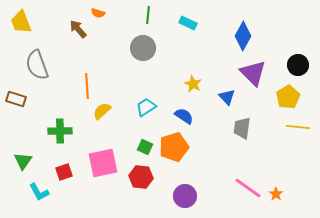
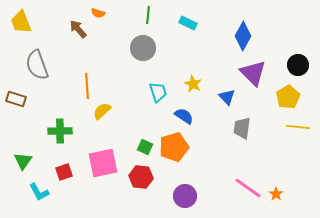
cyan trapezoid: moved 12 px right, 15 px up; rotated 105 degrees clockwise
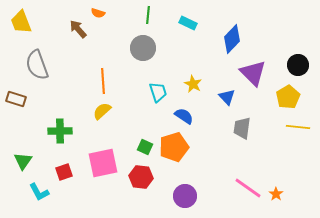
blue diamond: moved 11 px left, 3 px down; rotated 16 degrees clockwise
orange line: moved 16 px right, 5 px up
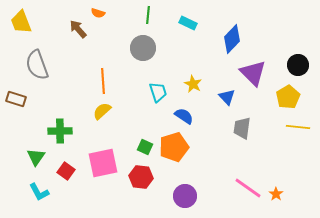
green triangle: moved 13 px right, 4 px up
red square: moved 2 px right, 1 px up; rotated 36 degrees counterclockwise
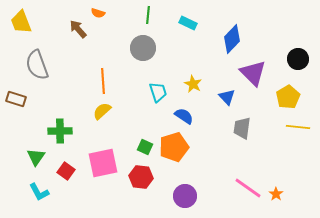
black circle: moved 6 px up
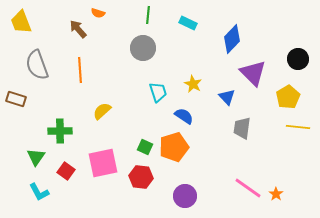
orange line: moved 23 px left, 11 px up
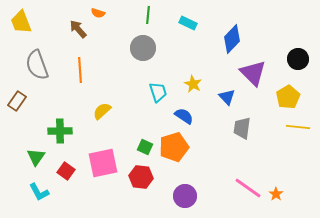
brown rectangle: moved 1 px right, 2 px down; rotated 72 degrees counterclockwise
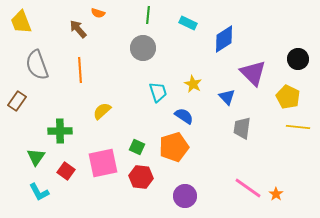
blue diamond: moved 8 px left; rotated 12 degrees clockwise
yellow pentagon: rotated 15 degrees counterclockwise
green square: moved 8 px left
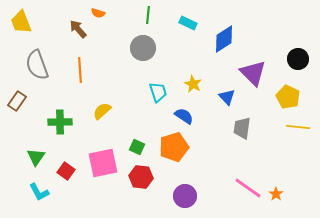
green cross: moved 9 px up
